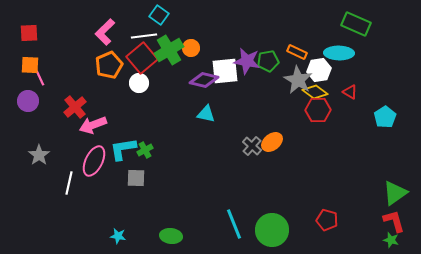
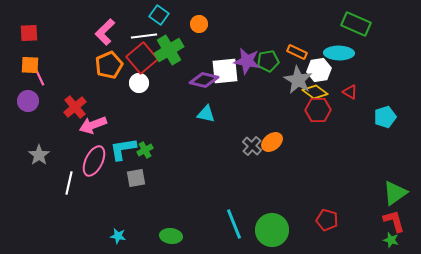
orange circle at (191, 48): moved 8 px right, 24 px up
cyan pentagon at (385, 117): rotated 15 degrees clockwise
gray square at (136, 178): rotated 12 degrees counterclockwise
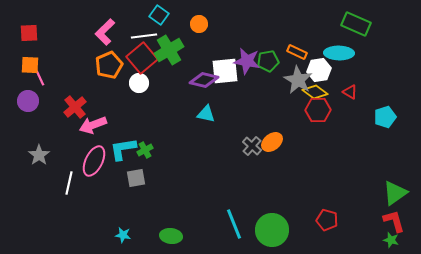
cyan star at (118, 236): moved 5 px right, 1 px up
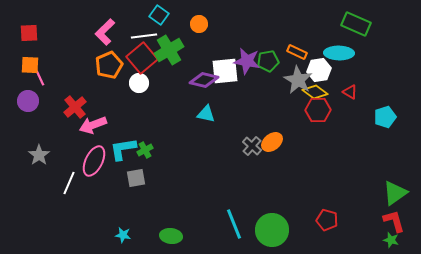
white line at (69, 183): rotated 10 degrees clockwise
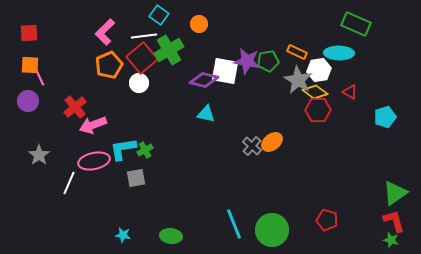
white square at (225, 71): rotated 16 degrees clockwise
pink ellipse at (94, 161): rotated 52 degrees clockwise
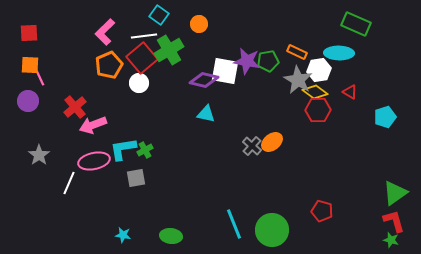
red pentagon at (327, 220): moved 5 px left, 9 px up
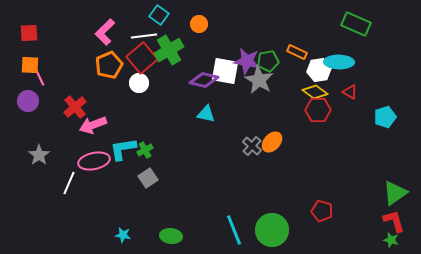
cyan ellipse at (339, 53): moved 9 px down
gray star at (298, 80): moved 39 px left
orange ellipse at (272, 142): rotated 10 degrees counterclockwise
gray square at (136, 178): moved 12 px right; rotated 24 degrees counterclockwise
cyan line at (234, 224): moved 6 px down
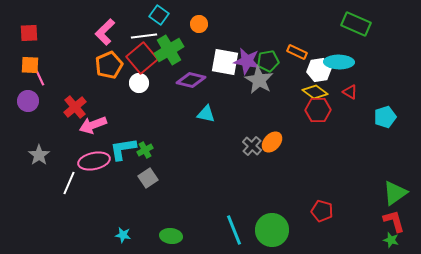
white square at (225, 71): moved 9 px up
purple diamond at (204, 80): moved 13 px left
